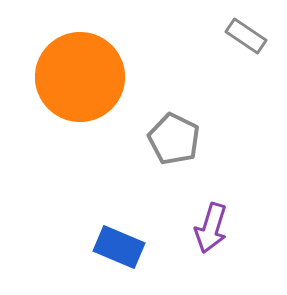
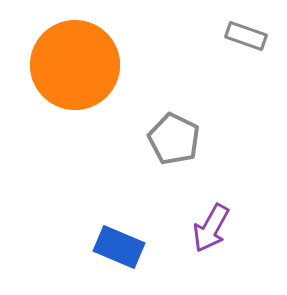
gray rectangle: rotated 15 degrees counterclockwise
orange circle: moved 5 px left, 12 px up
purple arrow: rotated 12 degrees clockwise
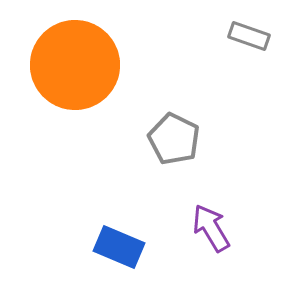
gray rectangle: moved 3 px right
purple arrow: rotated 120 degrees clockwise
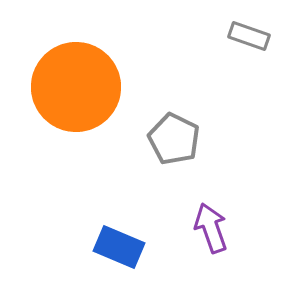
orange circle: moved 1 px right, 22 px down
purple arrow: rotated 12 degrees clockwise
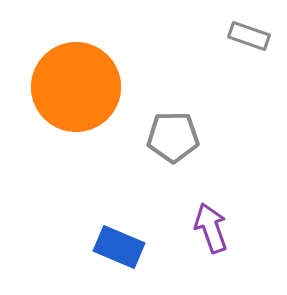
gray pentagon: moved 1 px left, 2 px up; rotated 27 degrees counterclockwise
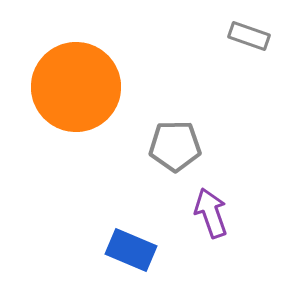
gray pentagon: moved 2 px right, 9 px down
purple arrow: moved 15 px up
blue rectangle: moved 12 px right, 3 px down
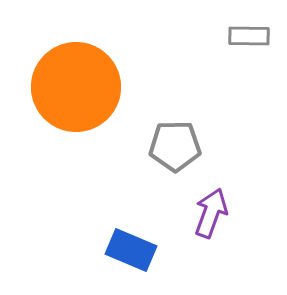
gray rectangle: rotated 18 degrees counterclockwise
purple arrow: rotated 39 degrees clockwise
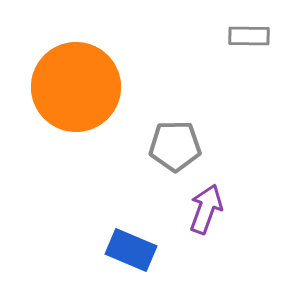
purple arrow: moved 5 px left, 4 px up
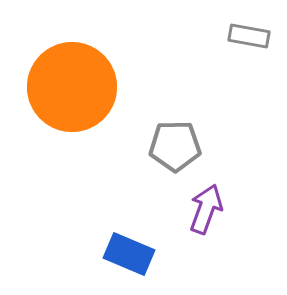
gray rectangle: rotated 9 degrees clockwise
orange circle: moved 4 px left
blue rectangle: moved 2 px left, 4 px down
